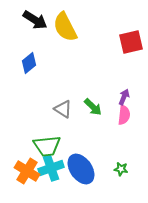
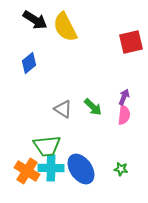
cyan cross: rotated 20 degrees clockwise
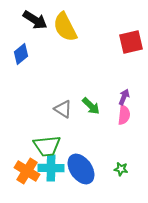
blue diamond: moved 8 px left, 9 px up
green arrow: moved 2 px left, 1 px up
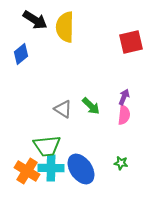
yellow semicircle: rotated 28 degrees clockwise
green star: moved 6 px up
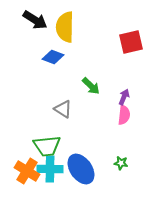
blue diamond: moved 32 px right, 3 px down; rotated 60 degrees clockwise
green arrow: moved 20 px up
cyan cross: moved 1 px left, 1 px down
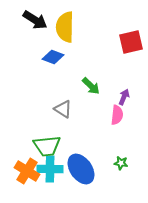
pink semicircle: moved 7 px left
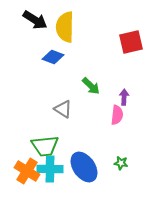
purple arrow: rotated 21 degrees counterclockwise
green trapezoid: moved 2 px left
blue ellipse: moved 3 px right, 2 px up
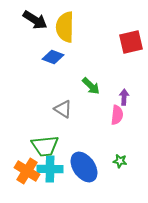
green star: moved 1 px left, 2 px up
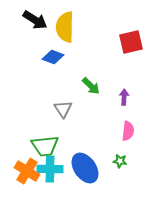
gray triangle: rotated 24 degrees clockwise
pink semicircle: moved 11 px right, 16 px down
blue ellipse: moved 1 px right, 1 px down
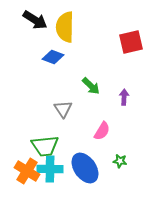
pink semicircle: moved 26 px left; rotated 24 degrees clockwise
